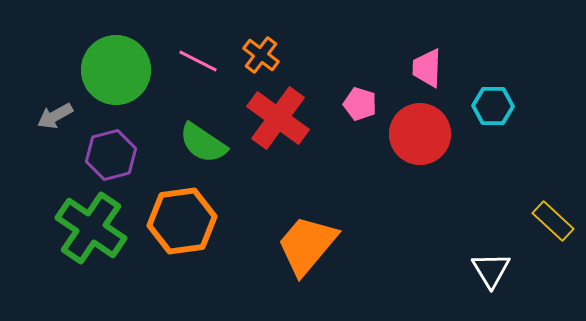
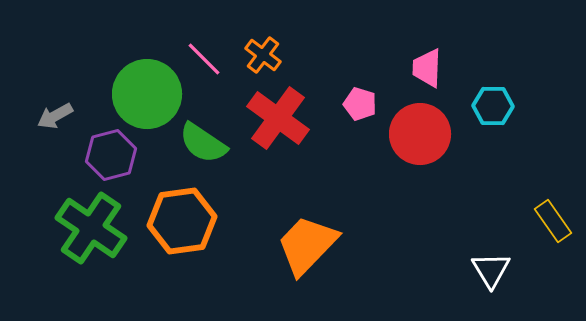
orange cross: moved 2 px right
pink line: moved 6 px right, 2 px up; rotated 18 degrees clockwise
green circle: moved 31 px right, 24 px down
yellow rectangle: rotated 12 degrees clockwise
orange trapezoid: rotated 4 degrees clockwise
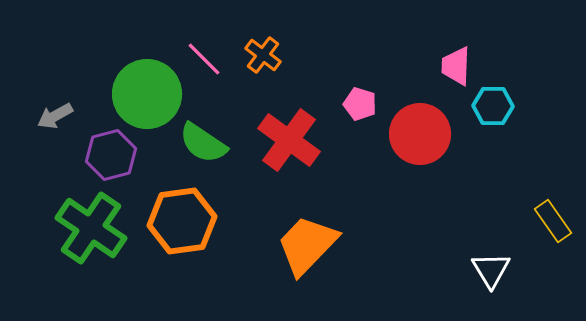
pink trapezoid: moved 29 px right, 2 px up
red cross: moved 11 px right, 22 px down
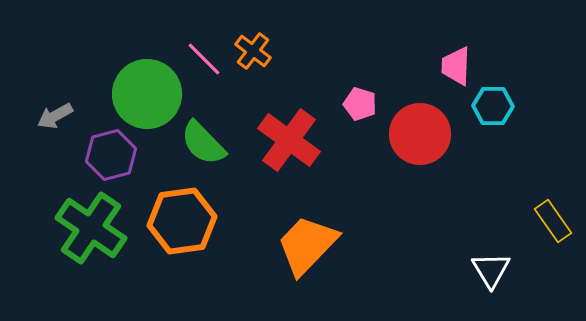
orange cross: moved 10 px left, 4 px up
green semicircle: rotated 12 degrees clockwise
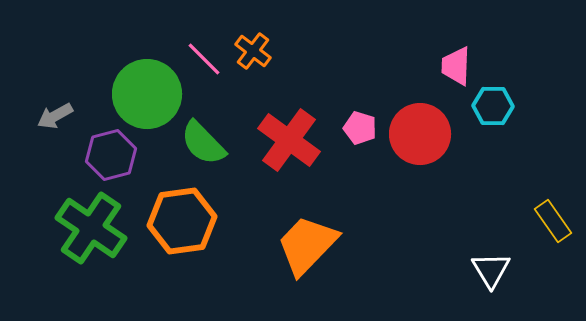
pink pentagon: moved 24 px down
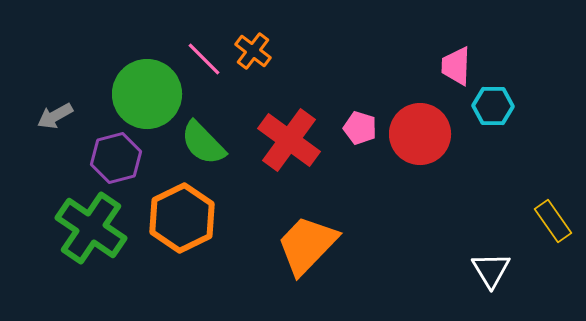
purple hexagon: moved 5 px right, 3 px down
orange hexagon: moved 3 px up; rotated 18 degrees counterclockwise
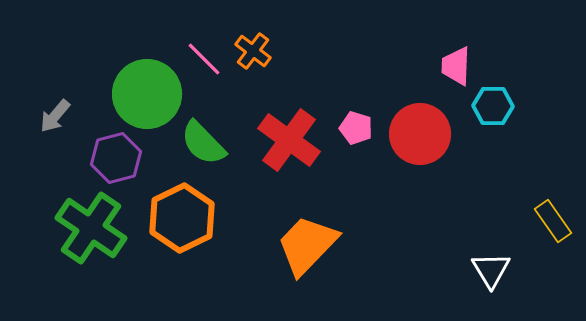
gray arrow: rotated 21 degrees counterclockwise
pink pentagon: moved 4 px left
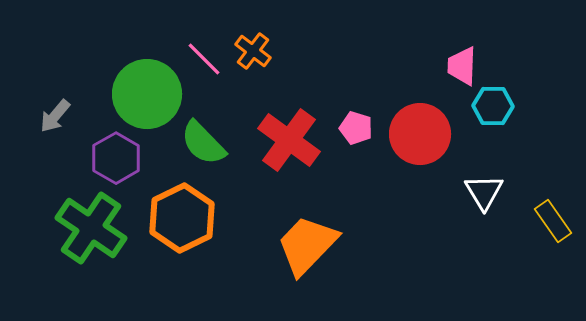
pink trapezoid: moved 6 px right
purple hexagon: rotated 15 degrees counterclockwise
white triangle: moved 7 px left, 78 px up
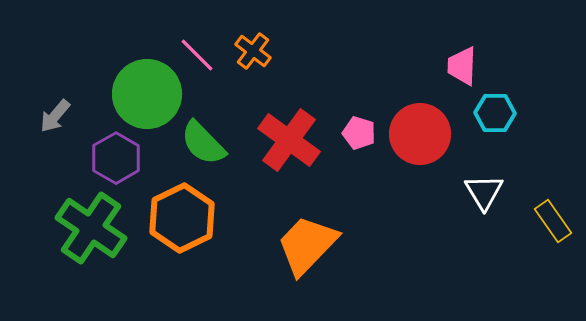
pink line: moved 7 px left, 4 px up
cyan hexagon: moved 2 px right, 7 px down
pink pentagon: moved 3 px right, 5 px down
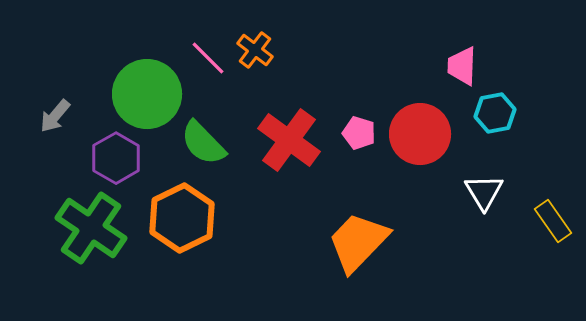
orange cross: moved 2 px right, 1 px up
pink line: moved 11 px right, 3 px down
cyan hexagon: rotated 12 degrees counterclockwise
orange trapezoid: moved 51 px right, 3 px up
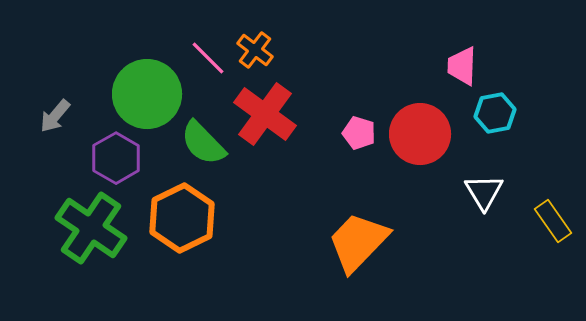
red cross: moved 24 px left, 26 px up
